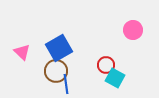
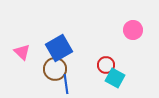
brown circle: moved 1 px left, 2 px up
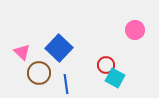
pink circle: moved 2 px right
blue square: rotated 16 degrees counterclockwise
brown circle: moved 16 px left, 4 px down
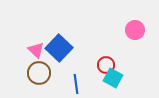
pink triangle: moved 14 px right, 2 px up
cyan square: moved 2 px left
blue line: moved 10 px right
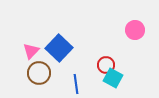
pink triangle: moved 5 px left, 1 px down; rotated 30 degrees clockwise
